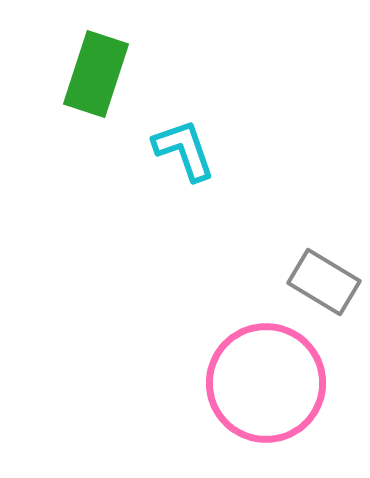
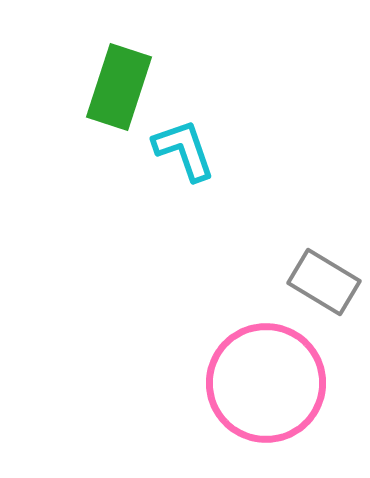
green rectangle: moved 23 px right, 13 px down
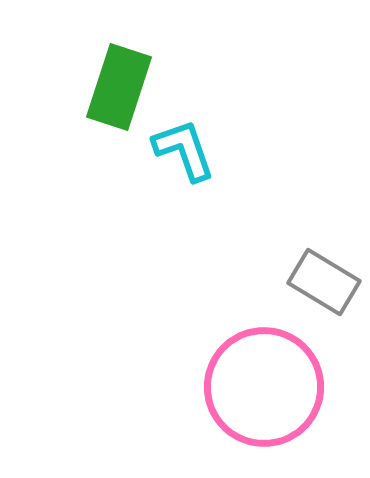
pink circle: moved 2 px left, 4 px down
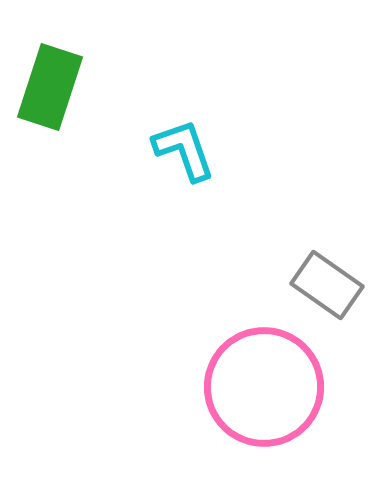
green rectangle: moved 69 px left
gray rectangle: moved 3 px right, 3 px down; rotated 4 degrees clockwise
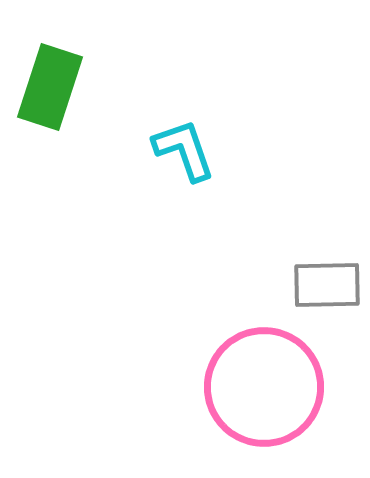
gray rectangle: rotated 36 degrees counterclockwise
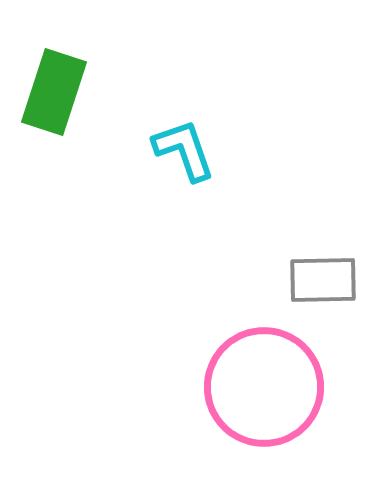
green rectangle: moved 4 px right, 5 px down
gray rectangle: moved 4 px left, 5 px up
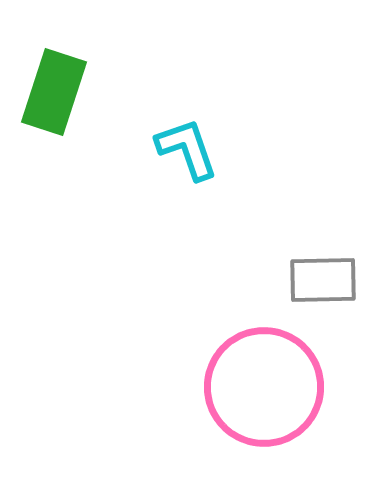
cyan L-shape: moved 3 px right, 1 px up
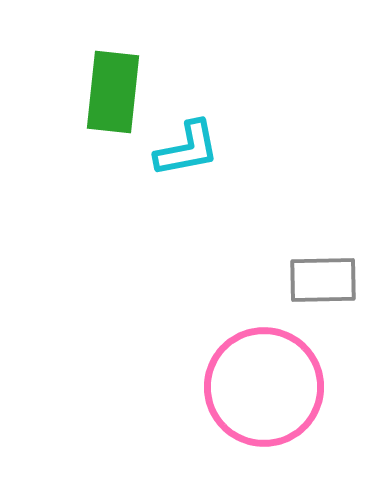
green rectangle: moved 59 px right; rotated 12 degrees counterclockwise
cyan L-shape: rotated 98 degrees clockwise
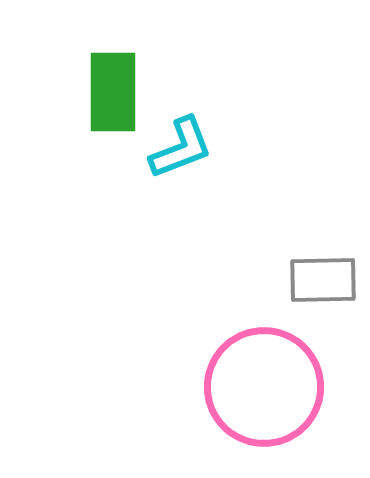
green rectangle: rotated 6 degrees counterclockwise
cyan L-shape: moved 6 px left, 1 px up; rotated 10 degrees counterclockwise
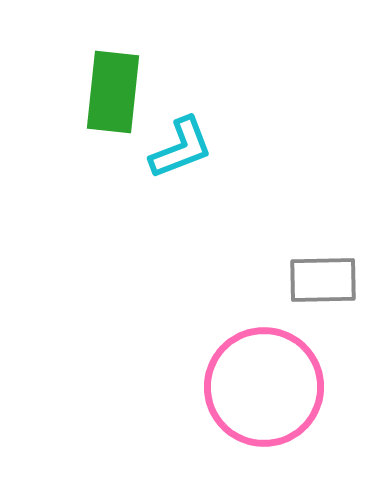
green rectangle: rotated 6 degrees clockwise
